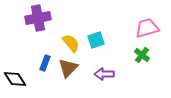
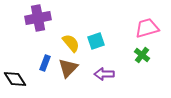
cyan square: moved 1 px down
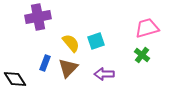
purple cross: moved 1 px up
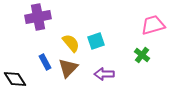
pink trapezoid: moved 6 px right, 3 px up
blue rectangle: moved 1 px up; rotated 49 degrees counterclockwise
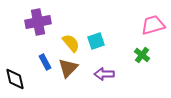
purple cross: moved 5 px down
black diamond: rotated 20 degrees clockwise
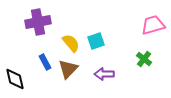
green cross: moved 2 px right, 4 px down
brown triangle: moved 1 px down
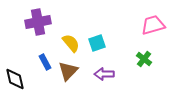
cyan square: moved 1 px right, 2 px down
brown triangle: moved 2 px down
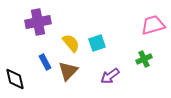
green cross: rotated 28 degrees clockwise
purple arrow: moved 6 px right, 2 px down; rotated 36 degrees counterclockwise
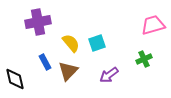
purple arrow: moved 1 px left, 1 px up
